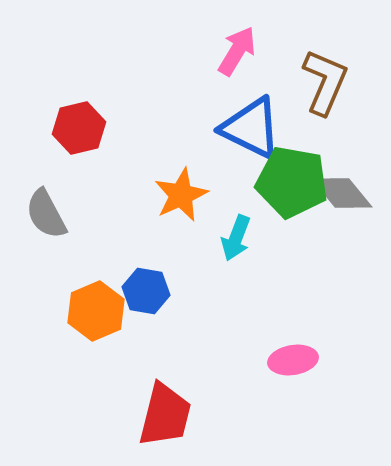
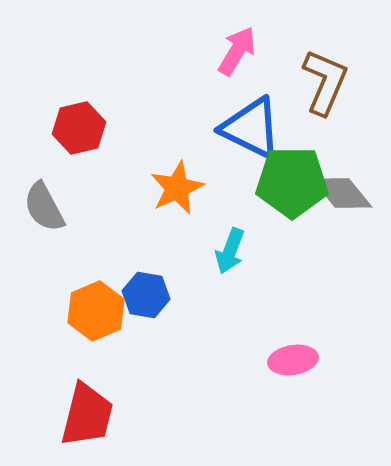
green pentagon: rotated 10 degrees counterclockwise
orange star: moved 4 px left, 7 px up
gray semicircle: moved 2 px left, 7 px up
cyan arrow: moved 6 px left, 13 px down
blue hexagon: moved 4 px down
red trapezoid: moved 78 px left
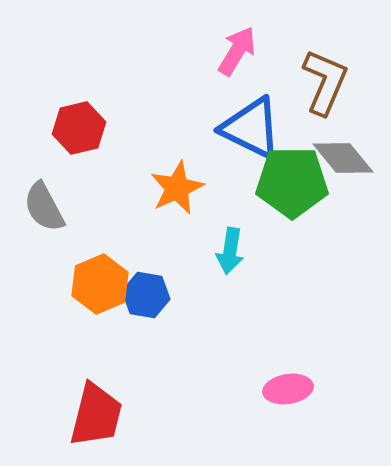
gray diamond: moved 1 px right, 35 px up
cyan arrow: rotated 12 degrees counterclockwise
orange hexagon: moved 4 px right, 27 px up
pink ellipse: moved 5 px left, 29 px down
red trapezoid: moved 9 px right
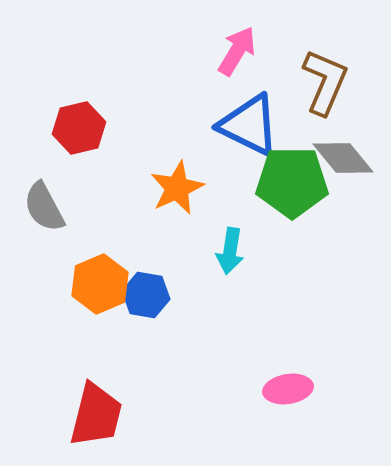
blue triangle: moved 2 px left, 3 px up
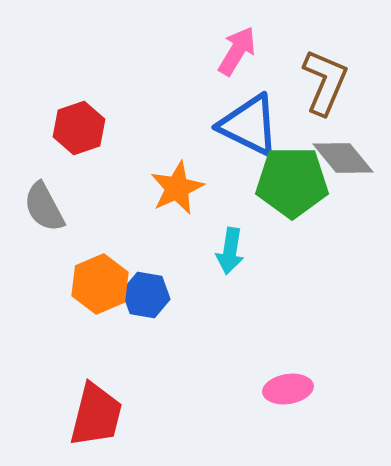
red hexagon: rotated 6 degrees counterclockwise
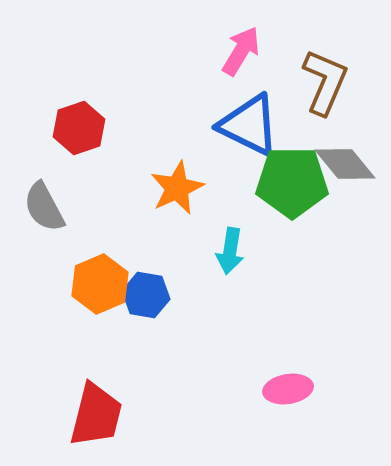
pink arrow: moved 4 px right
gray diamond: moved 2 px right, 6 px down
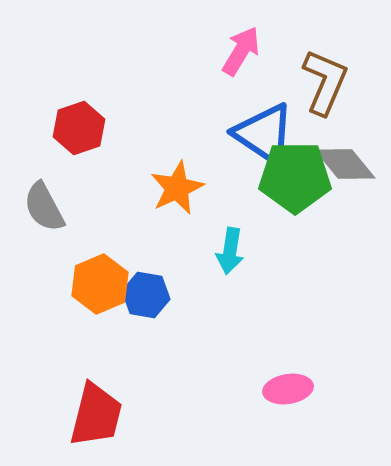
blue triangle: moved 15 px right, 9 px down; rotated 8 degrees clockwise
green pentagon: moved 3 px right, 5 px up
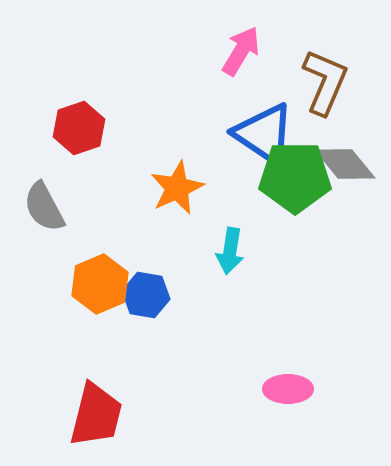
pink ellipse: rotated 9 degrees clockwise
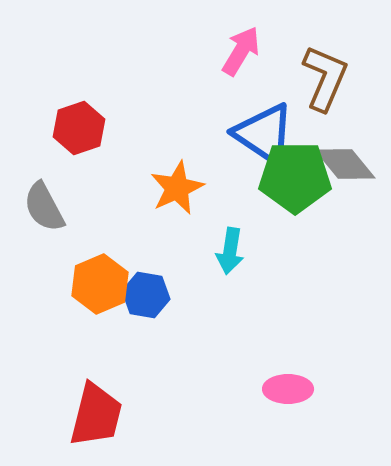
brown L-shape: moved 4 px up
